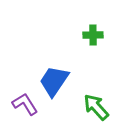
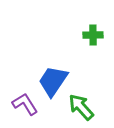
blue trapezoid: moved 1 px left
green arrow: moved 15 px left
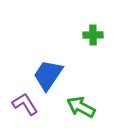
blue trapezoid: moved 5 px left, 6 px up
green arrow: rotated 20 degrees counterclockwise
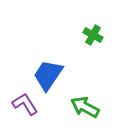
green cross: rotated 30 degrees clockwise
green arrow: moved 4 px right
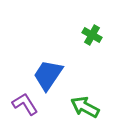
green cross: moved 1 px left
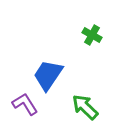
green arrow: rotated 16 degrees clockwise
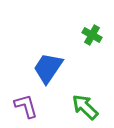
blue trapezoid: moved 7 px up
purple L-shape: moved 1 px right, 2 px down; rotated 16 degrees clockwise
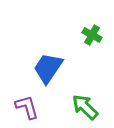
purple L-shape: moved 1 px right, 1 px down
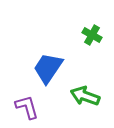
green arrow: moved 11 px up; rotated 24 degrees counterclockwise
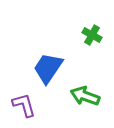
purple L-shape: moved 3 px left, 2 px up
